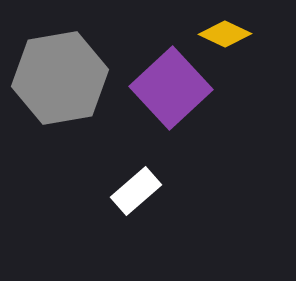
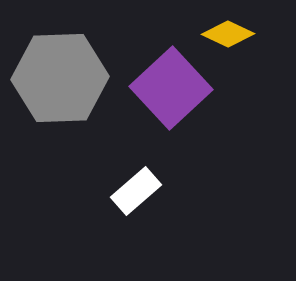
yellow diamond: moved 3 px right
gray hexagon: rotated 8 degrees clockwise
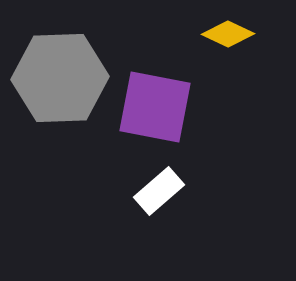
purple square: moved 16 px left, 19 px down; rotated 36 degrees counterclockwise
white rectangle: moved 23 px right
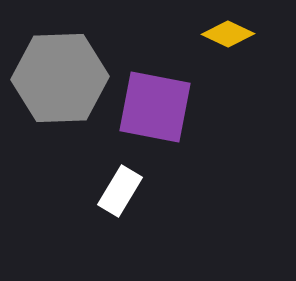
white rectangle: moved 39 px left; rotated 18 degrees counterclockwise
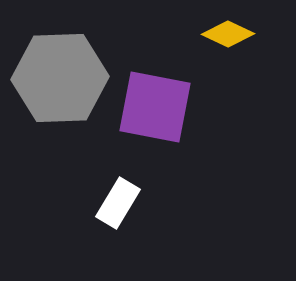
white rectangle: moved 2 px left, 12 px down
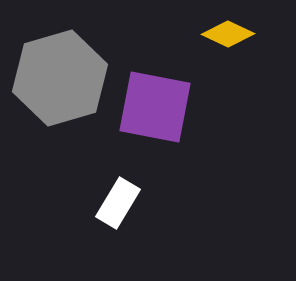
gray hexagon: rotated 14 degrees counterclockwise
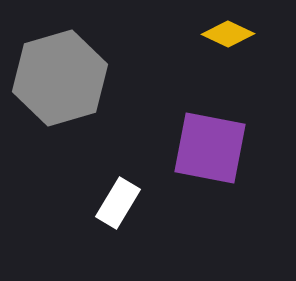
purple square: moved 55 px right, 41 px down
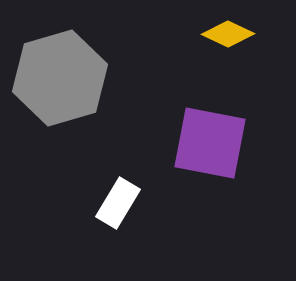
purple square: moved 5 px up
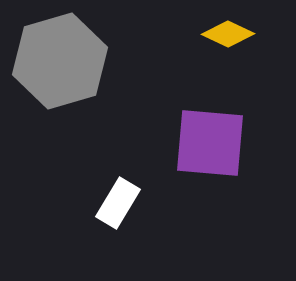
gray hexagon: moved 17 px up
purple square: rotated 6 degrees counterclockwise
